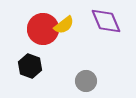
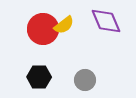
black hexagon: moved 9 px right, 11 px down; rotated 20 degrees counterclockwise
gray circle: moved 1 px left, 1 px up
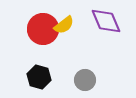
black hexagon: rotated 15 degrees clockwise
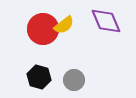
gray circle: moved 11 px left
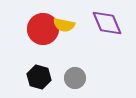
purple diamond: moved 1 px right, 2 px down
yellow semicircle: rotated 50 degrees clockwise
gray circle: moved 1 px right, 2 px up
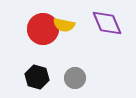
black hexagon: moved 2 px left
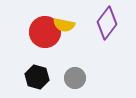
purple diamond: rotated 60 degrees clockwise
red circle: moved 2 px right, 3 px down
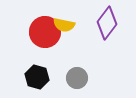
gray circle: moved 2 px right
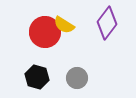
yellow semicircle: rotated 20 degrees clockwise
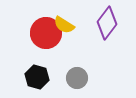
red circle: moved 1 px right, 1 px down
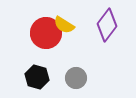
purple diamond: moved 2 px down
gray circle: moved 1 px left
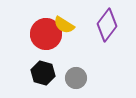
red circle: moved 1 px down
black hexagon: moved 6 px right, 4 px up
